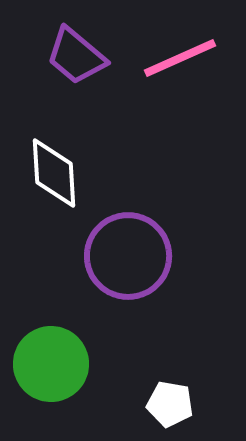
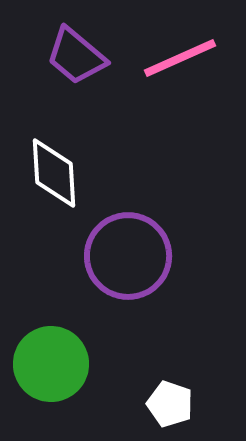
white pentagon: rotated 9 degrees clockwise
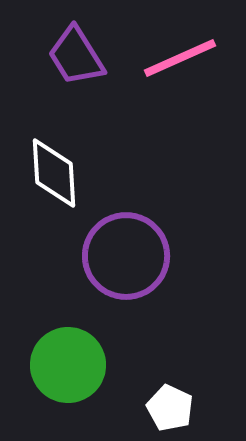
purple trapezoid: rotated 18 degrees clockwise
purple circle: moved 2 px left
green circle: moved 17 px right, 1 px down
white pentagon: moved 4 px down; rotated 6 degrees clockwise
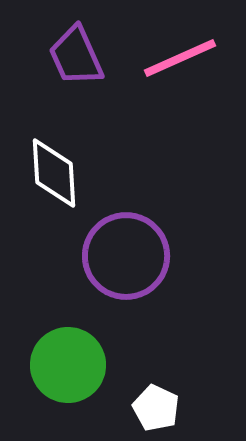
purple trapezoid: rotated 8 degrees clockwise
white pentagon: moved 14 px left
